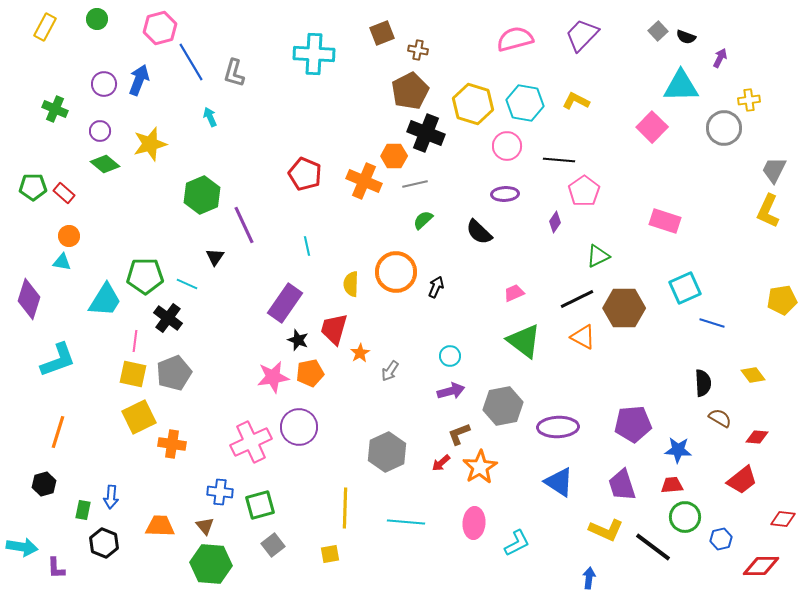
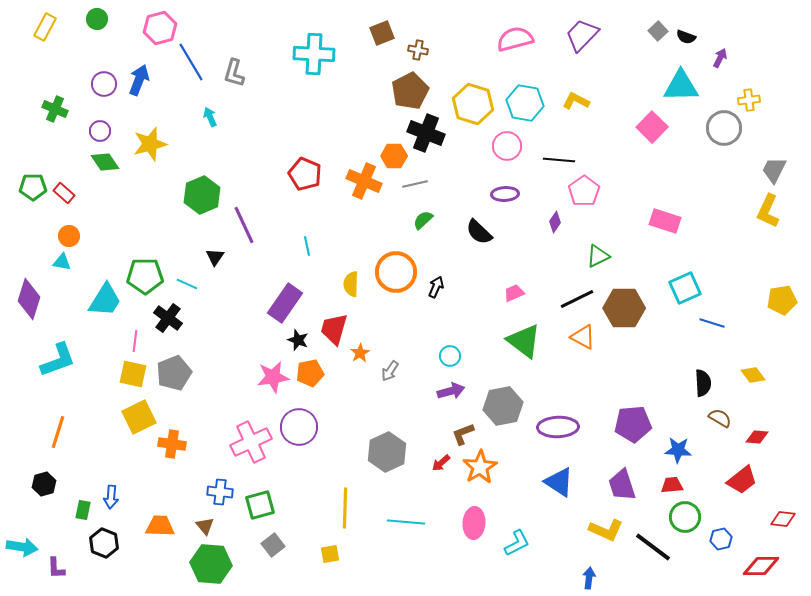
green diamond at (105, 164): moved 2 px up; rotated 16 degrees clockwise
brown L-shape at (459, 434): moved 4 px right
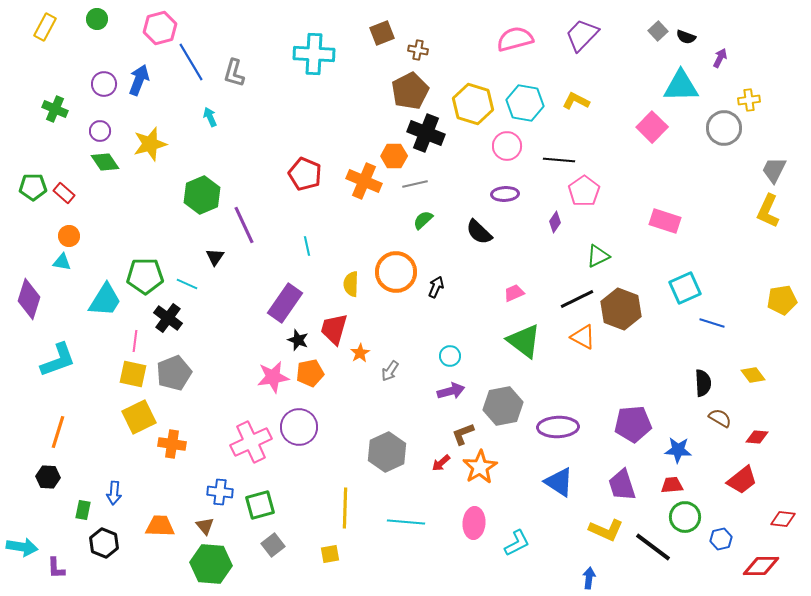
brown hexagon at (624, 308): moved 3 px left, 1 px down; rotated 21 degrees clockwise
black hexagon at (44, 484): moved 4 px right, 7 px up; rotated 20 degrees clockwise
blue arrow at (111, 497): moved 3 px right, 4 px up
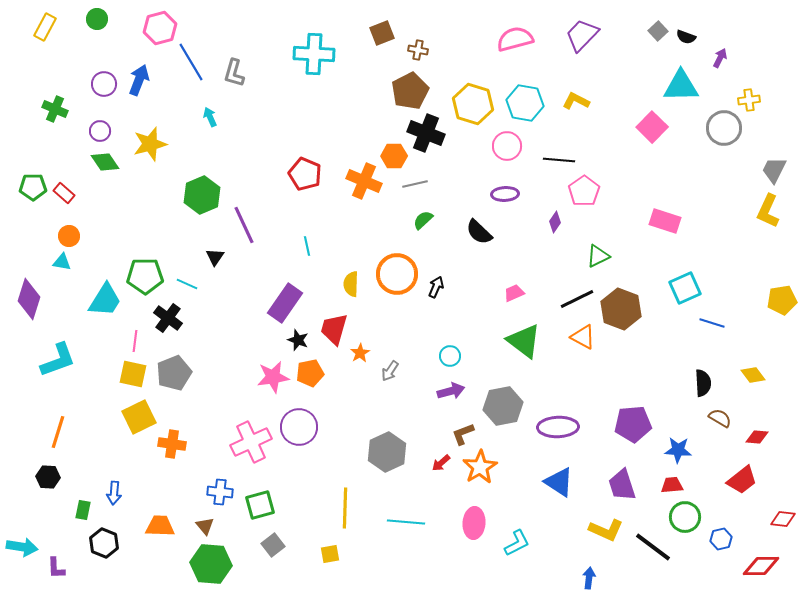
orange circle at (396, 272): moved 1 px right, 2 px down
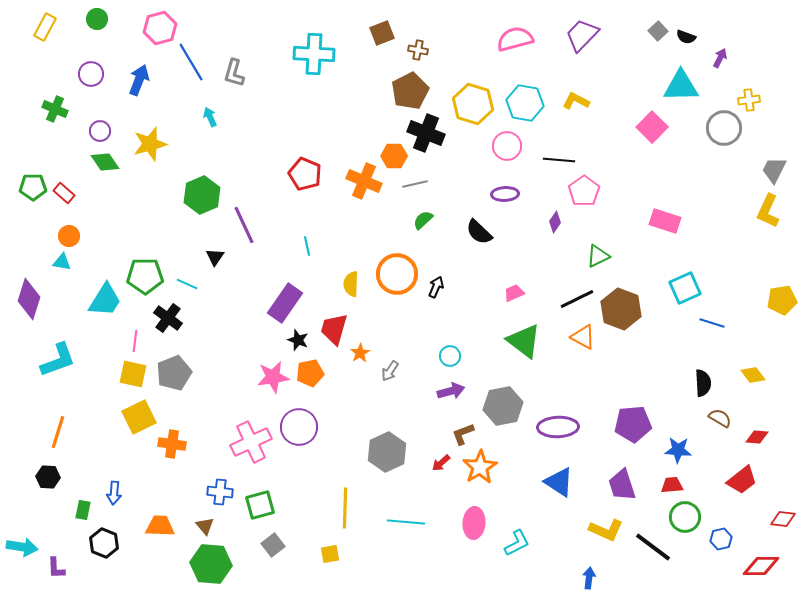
purple circle at (104, 84): moved 13 px left, 10 px up
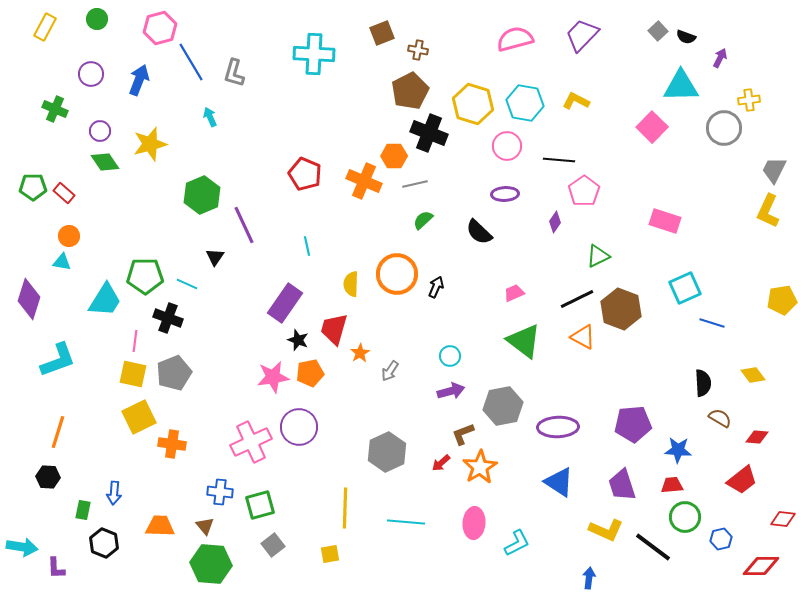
black cross at (426, 133): moved 3 px right
black cross at (168, 318): rotated 16 degrees counterclockwise
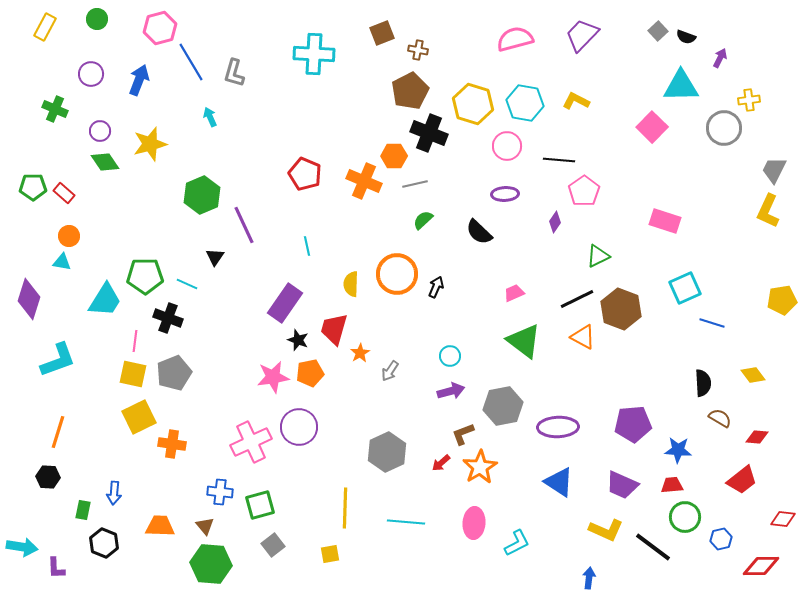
purple trapezoid at (622, 485): rotated 48 degrees counterclockwise
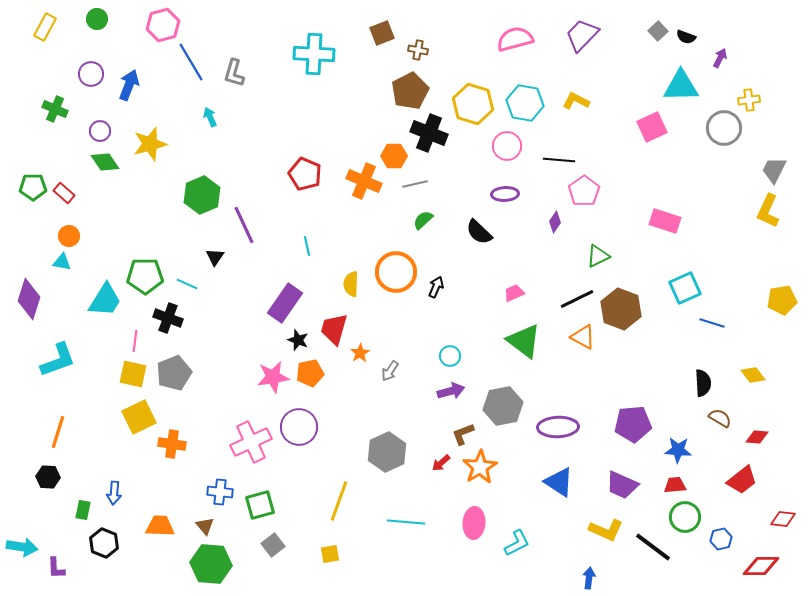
pink hexagon at (160, 28): moved 3 px right, 3 px up
blue arrow at (139, 80): moved 10 px left, 5 px down
pink square at (652, 127): rotated 20 degrees clockwise
orange circle at (397, 274): moved 1 px left, 2 px up
red trapezoid at (672, 485): moved 3 px right
yellow line at (345, 508): moved 6 px left, 7 px up; rotated 18 degrees clockwise
